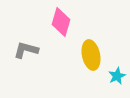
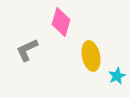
gray L-shape: moved 1 px right; rotated 40 degrees counterclockwise
yellow ellipse: moved 1 px down
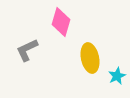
yellow ellipse: moved 1 px left, 2 px down
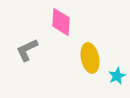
pink diamond: rotated 12 degrees counterclockwise
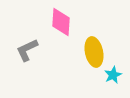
yellow ellipse: moved 4 px right, 6 px up
cyan star: moved 4 px left, 1 px up
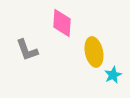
pink diamond: moved 1 px right, 1 px down
gray L-shape: rotated 85 degrees counterclockwise
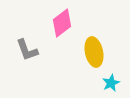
pink diamond: rotated 48 degrees clockwise
cyan star: moved 2 px left, 8 px down
